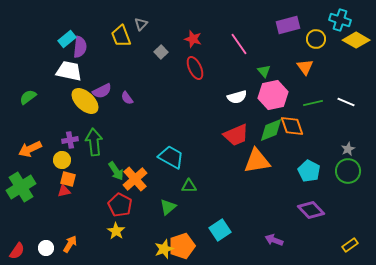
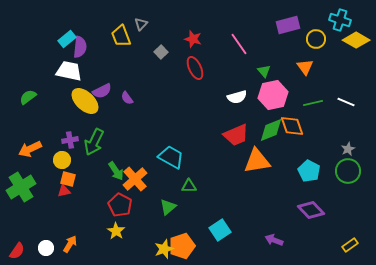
green arrow at (94, 142): rotated 148 degrees counterclockwise
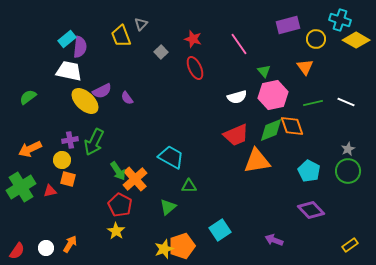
green arrow at (116, 171): moved 2 px right
red triangle at (64, 191): moved 14 px left
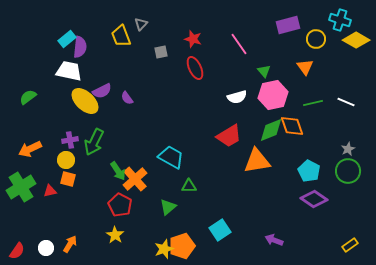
gray square at (161, 52): rotated 32 degrees clockwise
red trapezoid at (236, 135): moved 7 px left, 1 px down; rotated 8 degrees counterclockwise
yellow circle at (62, 160): moved 4 px right
purple diamond at (311, 210): moved 3 px right, 11 px up; rotated 12 degrees counterclockwise
yellow star at (116, 231): moved 1 px left, 4 px down
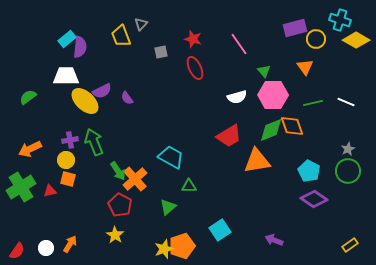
purple rectangle at (288, 25): moved 7 px right, 3 px down
white trapezoid at (69, 71): moved 3 px left, 5 px down; rotated 12 degrees counterclockwise
pink hexagon at (273, 95): rotated 12 degrees clockwise
green arrow at (94, 142): rotated 132 degrees clockwise
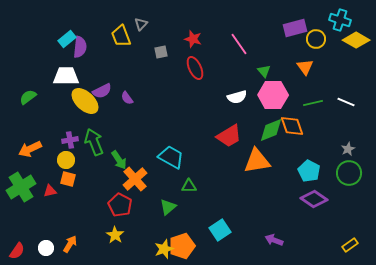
green arrow at (118, 171): moved 1 px right, 11 px up
green circle at (348, 171): moved 1 px right, 2 px down
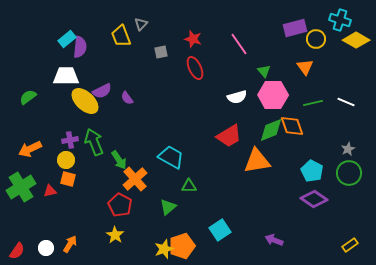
cyan pentagon at (309, 171): moved 3 px right
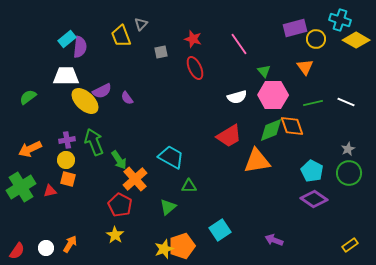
purple cross at (70, 140): moved 3 px left
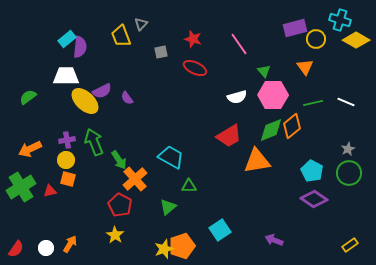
red ellipse at (195, 68): rotated 40 degrees counterclockwise
orange diamond at (292, 126): rotated 70 degrees clockwise
red semicircle at (17, 251): moved 1 px left, 2 px up
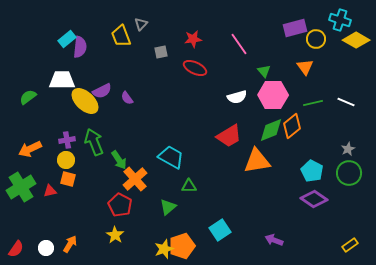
red star at (193, 39): rotated 24 degrees counterclockwise
white trapezoid at (66, 76): moved 4 px left, 4 px down
